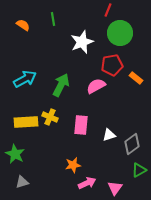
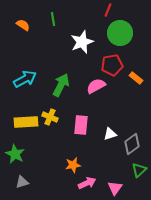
white triangle: moved 1 px right, 1 px up
green triangle: rotated 14 degrees counterclockwise
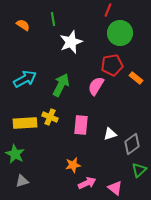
white star: moved 11 px left
pink semicircle: rotated 30 degrees counterclockwise
yellow rectangle: moved 1 px left, 1 px down
gray triangle: moved 1 px up
pink triangle: rotated 28 degrees counterclockwise
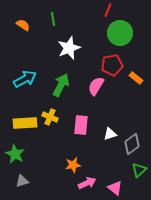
white star: moved 2 px left, 6 px down
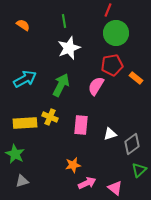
green line: moved 11 px right, 2 px down
green circle: moved 4 px left
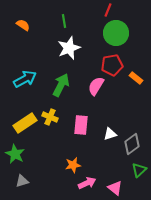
yellow rectangle: rotated 30 degrees counterclockwise
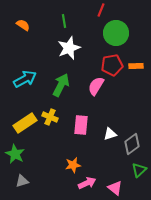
red line: moved 7 px left
orange rectangle: moved 12 px up; rotated 40 degrees counterclockwise
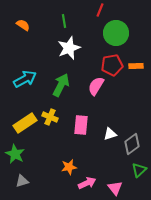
red line: moved 1 px left
orange star: moved 4 px left, 2 px down
pink triangle: rotated 14 degrees clockwise
